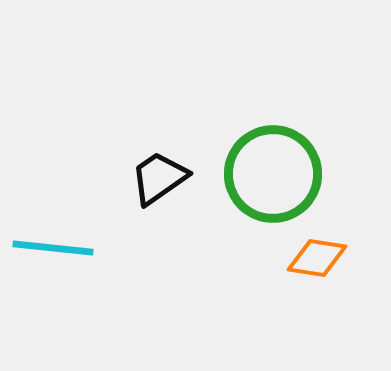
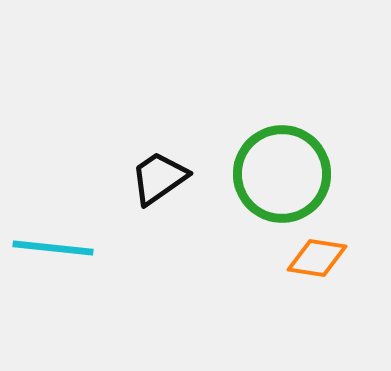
green circle: moved 9 px right
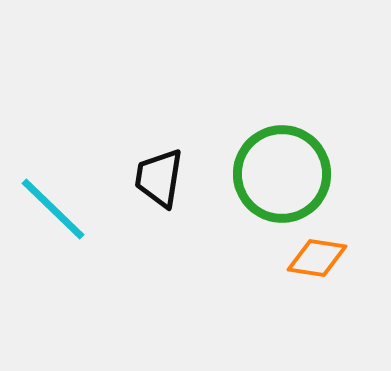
black trapezoid: rotated 46 degrees counterclockwise
cyan line: moved 39 px up; rotated 38 degrees clockwise
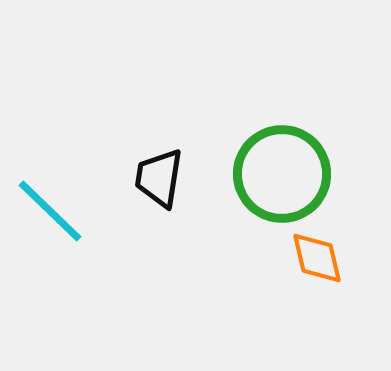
cyan line: moved 3 px left, 2 px down
orange diamond: rotated 68 degrees clockwise
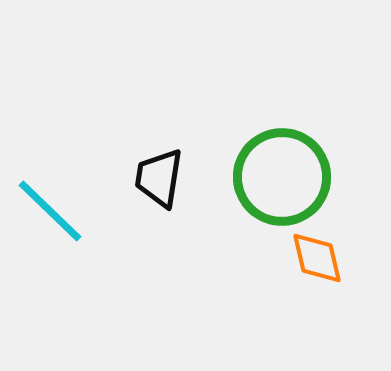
green circle: moved 3 px down
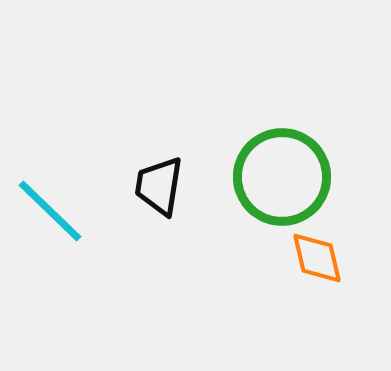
black trapezoid: moved 8 px down
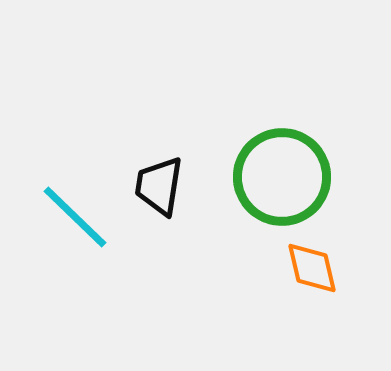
cyan line: moved 25 px right, 6 px down
orange diamond: moved 5 px left, 10 px down
